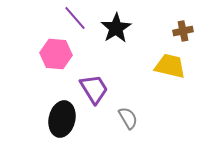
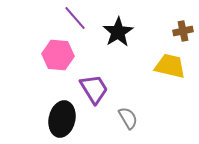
black star: moved 2 px right, 4 px down
pink hexagon: moved 2 px right, 1 px down
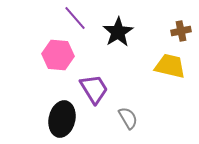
brown cross: moved 2 px left
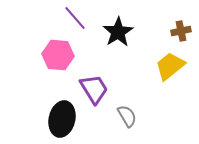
yellow trapezoid: rotated 52 degrees counterclockwise
gray semicircle: moved 1 px left, 2 px up
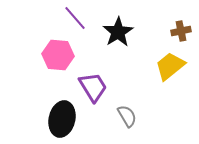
purple trapezoid: moved 1 px left, 2 px up
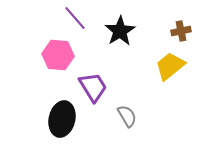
black star: moved 2 px right, 1 px up
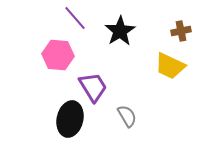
yellow trapezoid: rotated 116 degrees counterclockwise
black ellipse: moved 8 px right
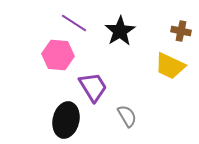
purple line: moved 1 px left, 5 px down; rotated 16 degrees counterclockwise
brown cross: rotated 24 degrees clockwise
black ellipse: moved 4 px left, 1 px down
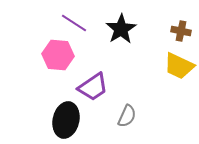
black star: moved 1 px right, 2 px up
yellow trapezoid: moved 9 px right
purple trapezoid: rotated 88 degrees clockwise
gray semicircle: rotated 55 degrees clockwise
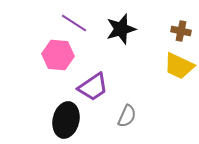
black star: rotated 16 degrees clockwise
